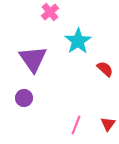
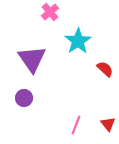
purple triangle: moved 1 px left
red triangle: rotated 14 degrees counterclockwise
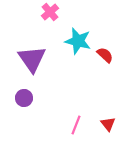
cyan star: rotated 24 degrees counterclockwise
red semicircle: moved 14 px up
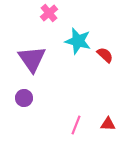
pink cross: moved 1 px left, 1 px down
red triangle: rotated 49 degrees counterclockwise
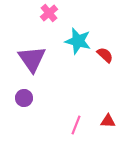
red triangle: moved 3 px up
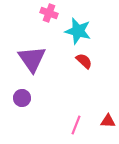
pink cross: rotated 30 degrees counterclockwise
cyan star: moved 10 px up
red semicircle: moved 21 px left, 6 px down
purple circle: moved 2 px left
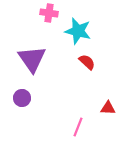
pink cross: rotated 12 degrees counterclockwise
red semicircle: moved 3 px right, 1 px down
red triangle: moved 13 px up
pink line: moved 2 px right, 2 px down
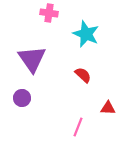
cyan star: moved 8 px right, 3 px down; rotated 8 degrees clockwise
red semicircle: moved 4 px left, 13 px down
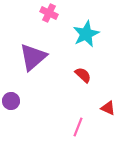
pink cross: rotated 18 degrees clockwise
cyan star: rotated 24 degrees clockwise
purple triangle: moved 1 px right, 2 px up; rotated 24 degrees clockwise
purple circle: moved 11 px left, 3 px down
red triangle: rotated 21 degrees clockwise
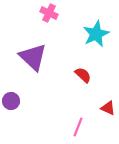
cyan star: moved 10 px right
purple triangle: rotated 36 degrees counterclockwise
